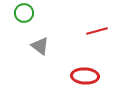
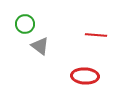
green circle: moved 1 px right, 11 px down
red line: moved 1 px left, 4 px down; rotated 20 degrees clockwise
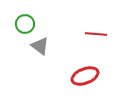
red line: moved 1 px up
red ellipse: rotated 24 degrees counterclockwise
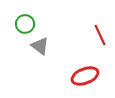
red line: moved 4 px right, 1 px down; rotated 60 degrees clockwise
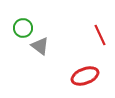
green circle: moved 2 px left, 4 px down
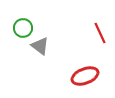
red line: moved 2 px up
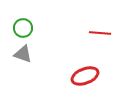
red line: rotated 60 degrees counterclockwise
gray triangle: moved 17 px left, 8 px down; rotated 18 degrees counterclockwise
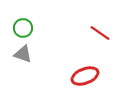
red line: rotated 30 degrees clockwise
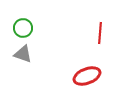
red line: rotated 60 degrees clockwise
red ellipse: moved 2 px right
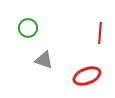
green circle: moved 5 px right
gray triangle: moved 21 px right, 6 px down
